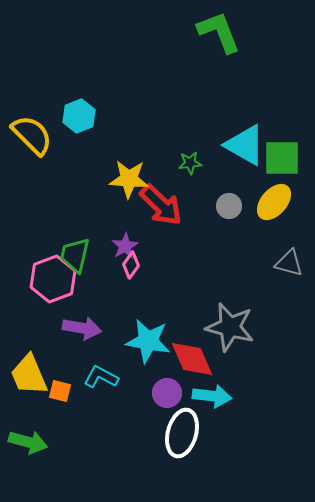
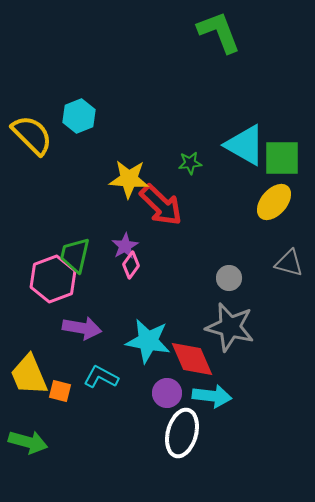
gray circle: moved 72 px down
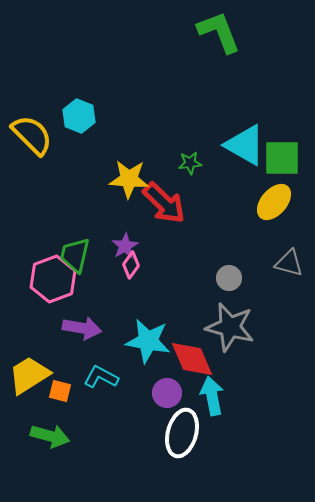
cyan hexagon: rotated 16 degrees counterclockwise
red arrow: moved 3 px right, 2 px up
yellow trapezoid: rotated 81 degrees clockwise
cyan arrow: rotated 108 degrees counterclockwise
green arrow: moved 22 px right, 6 px up
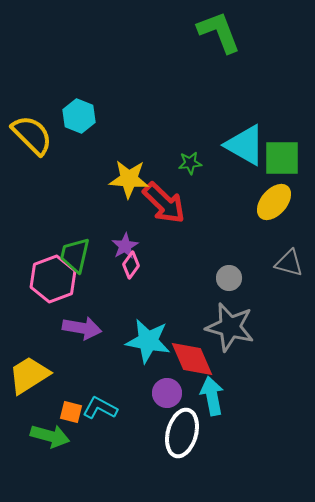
cyan L-shape: moved 1 px left, 31 px down
orange square: moved 11 px right, 21 px down
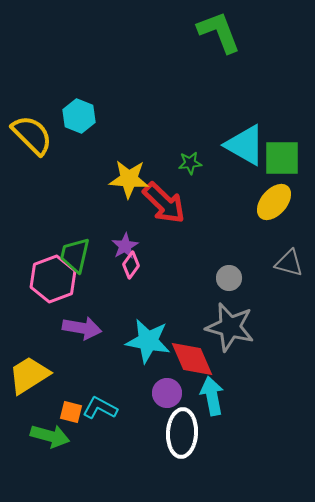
white ellipse: rotated 12 degrees counterclockwise
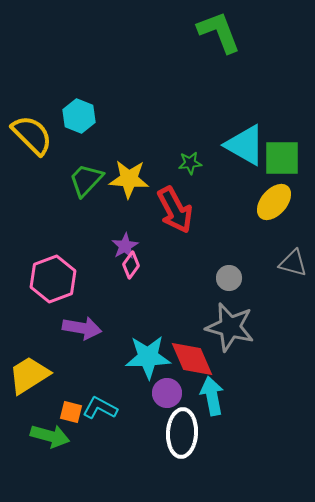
red arrow: moved 11 px right, 7 px down; rotated 18 degrees clockwise
green trapezoid: moved 11 px right, 75 px up; rotated 30 degrees clockwise
gray triangle: moved 4 px right
cyan star: moved 16 px down; rotated 12 degrees counterclockwise
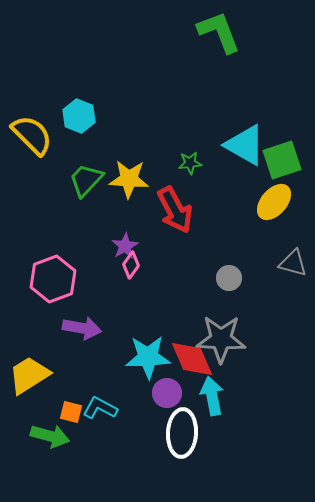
green square: moved 2 px down; rotated 18 degrees counterclockwise
gray star: moved 9 px left, 12 px down; rotated 12 degrees counterclockwise
